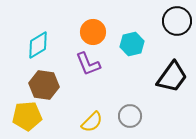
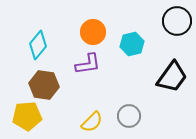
cyan diamond: rotated 20 degrees counterclockwise
purple L-shape: rotated 76 degrees counterclockwise
gray circle: moved 1 px left
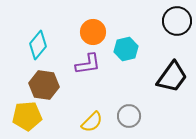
cyan hexagon: moved 6 px left, 5 px down
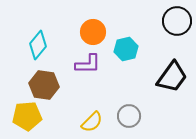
purple L-shape: rotated 8 degrees clockwise
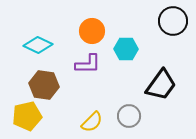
black circle: moved 4 px left
orange circle: moved 1 px left, 1 px up
cyan diamond: rotated 76 degrees clockwise
cyan hexagon: rotated 15 degrees clockwise
black trapezoid: moved 11 px left, 8 px down
yellow pentagon: rotated 8 degrees counterclockwise
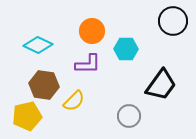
yellow semicircle: moved 18 px left, 21 px up
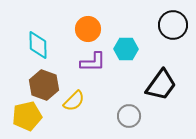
black circle: moved 4 px down
orange circle: moved 4 px left, 2 px up
cyan diamond: rotated 64 degrees clockwise
purple L-shape: moved 5 px right, 2 px up
brown hexagon: rotated 12 degrees clockwise
